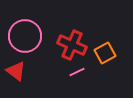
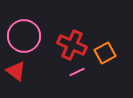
pink circle: moved 1 px left
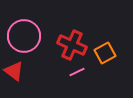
red triangle: moved 2 px left
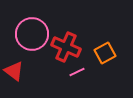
pink circle: moved 8 px right, 2 px up
red cross: moved 6 px left, 2 px down
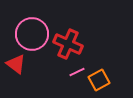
red cross: moved 2 px right, 3 px up
orange square: moved 6 px left, 27 px down
red triangle: moved 2 px right, 7 px up
